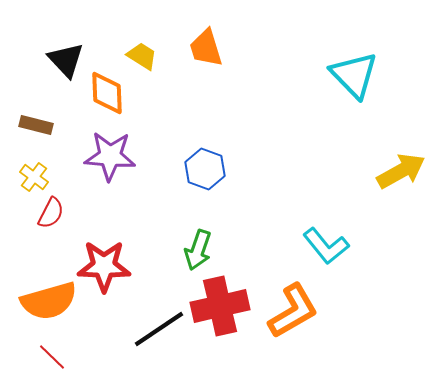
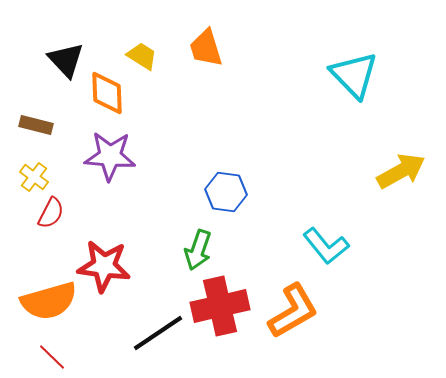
blue hexagon: moved 21 px right, 23 px down; rotated 12 degrees counterclockwise
red star: rotated 6 degrees clockwise
black line: moved 1 px left, 4 px down
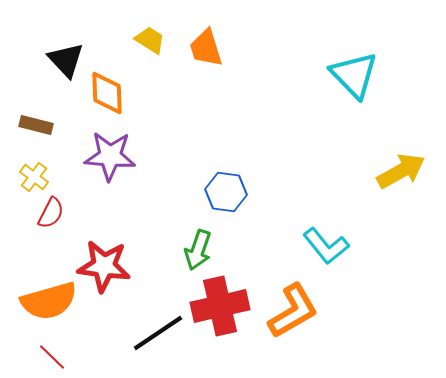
yellow trapezoid: moved 8 px right, 16 px up
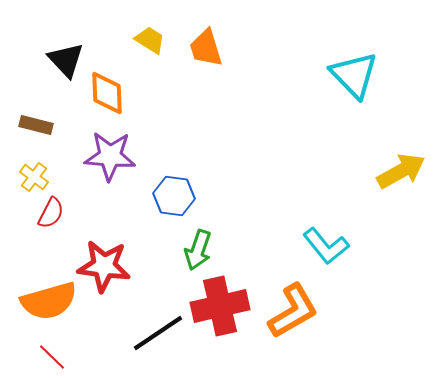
blue hexagon: moved 52 px left, 4 px down
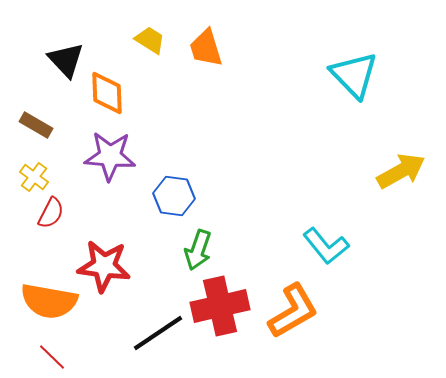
brown rectangle: rotated 16 degrees clockwise
orange semicircle: rotated 26 degrees clockwise
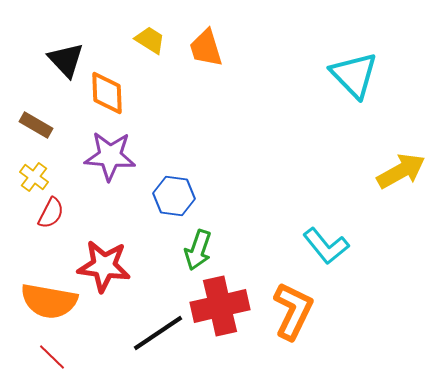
orange L-shape: rotated 34 degrees counterclockwise
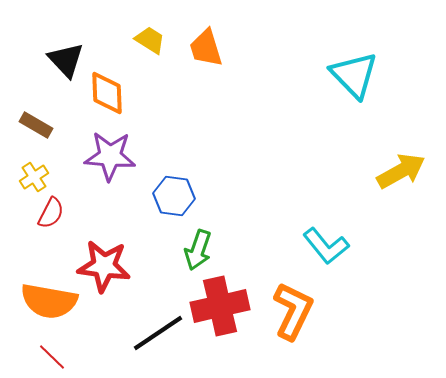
yellow cross: rotated 20 degrees clockwise
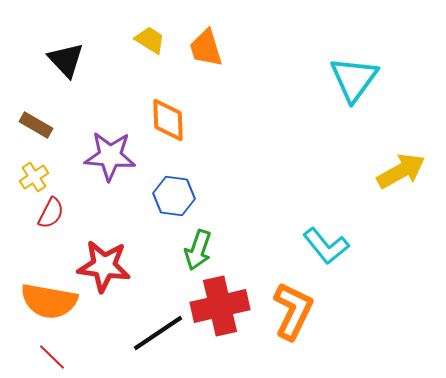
cyan triangle: moved 4 px down; rotated 20 degrees clockwise
orange diamond: moved 61 px right, 27 px down
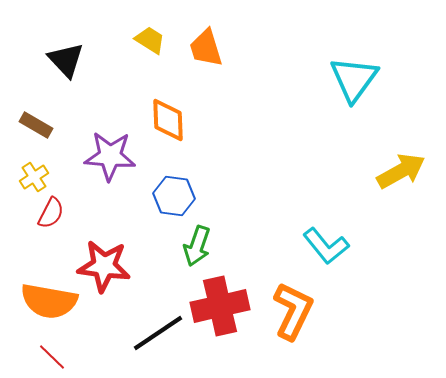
green arrow: moved 1 px left, 4 px up
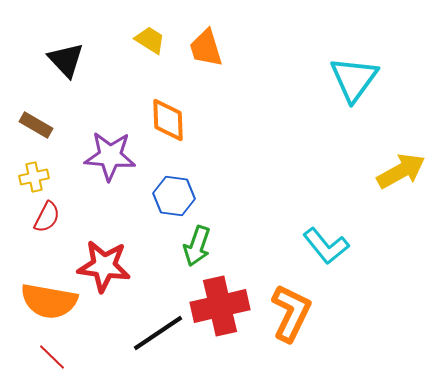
yellow cross: rotated 20 degrees clockwise
red semicircle: moved 4 px left, 4 px down
orange L-shape: moved 2 px left, 2 px down
